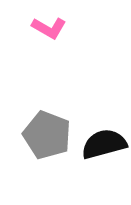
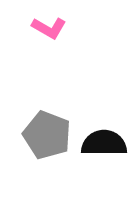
black semicircle: moved 1 px up; rotated 15 degrees clockwise
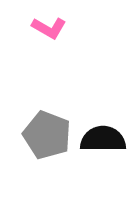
black semicircle: moved 1 px left, 4 px up
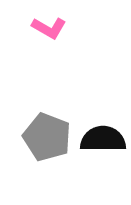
gray pentagon: moved 2 px down
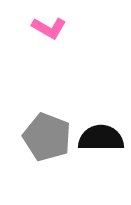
black semicircle: moved 2 px left, 1 px up
